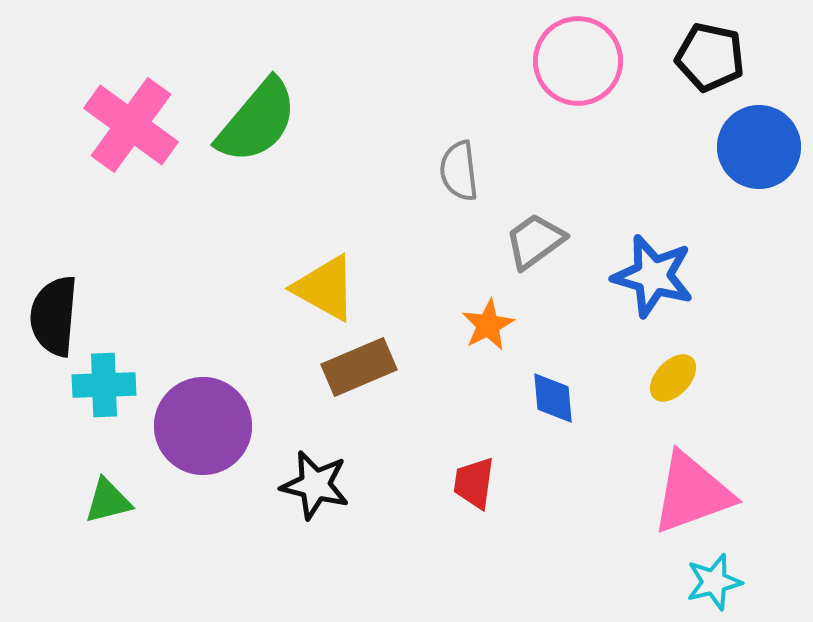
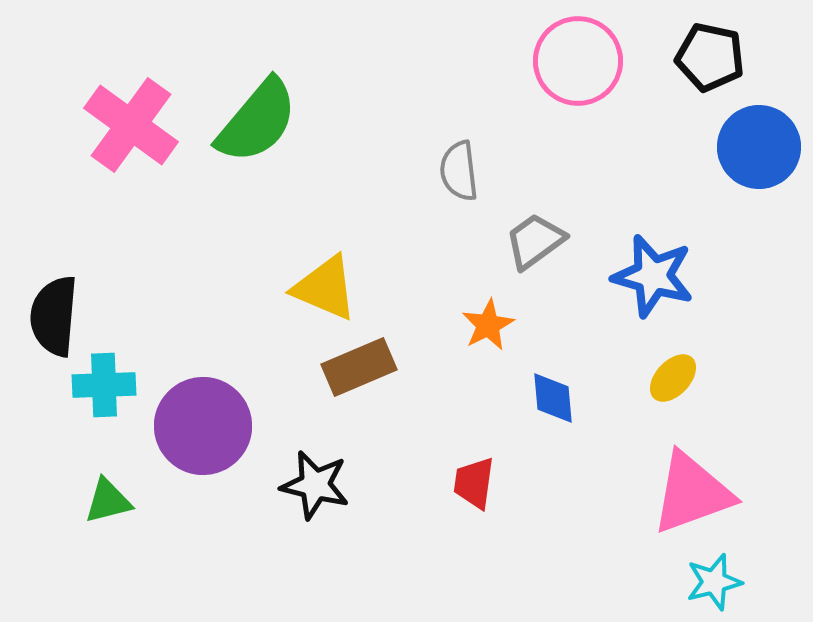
yellow triangle: rotated 6 degrees counterclockwise
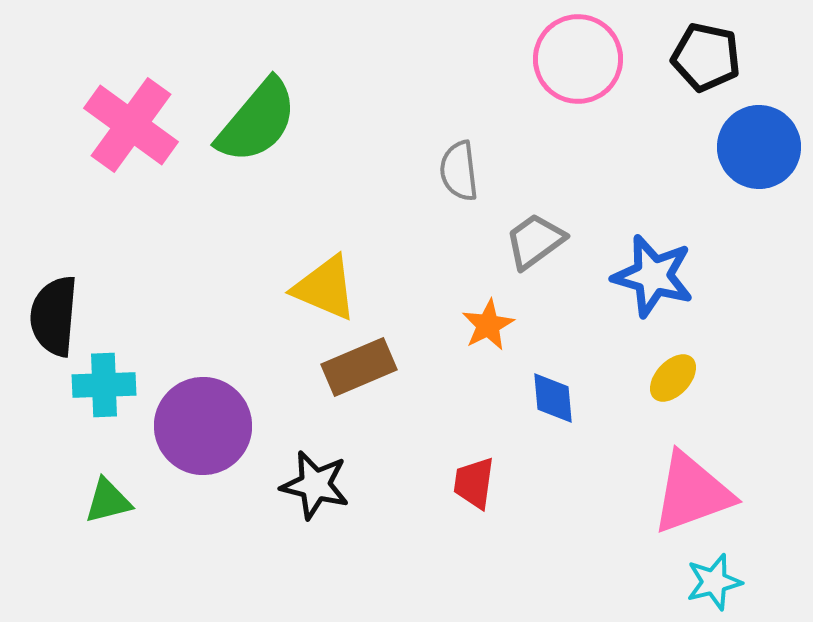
black pentagon: moved 4 px left
pink circle: moved 2 px up
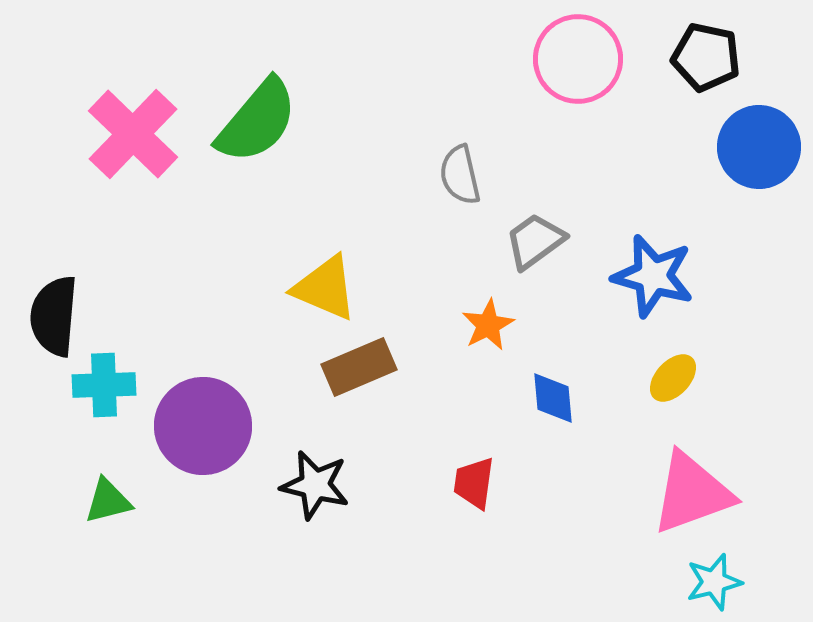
pink cross: moved 2 px right, 9 px down; rotated 8 degrees clockwise
gray semicircle: moved 1 px right, 4 px down; rotated 6 degrees counterclockwise
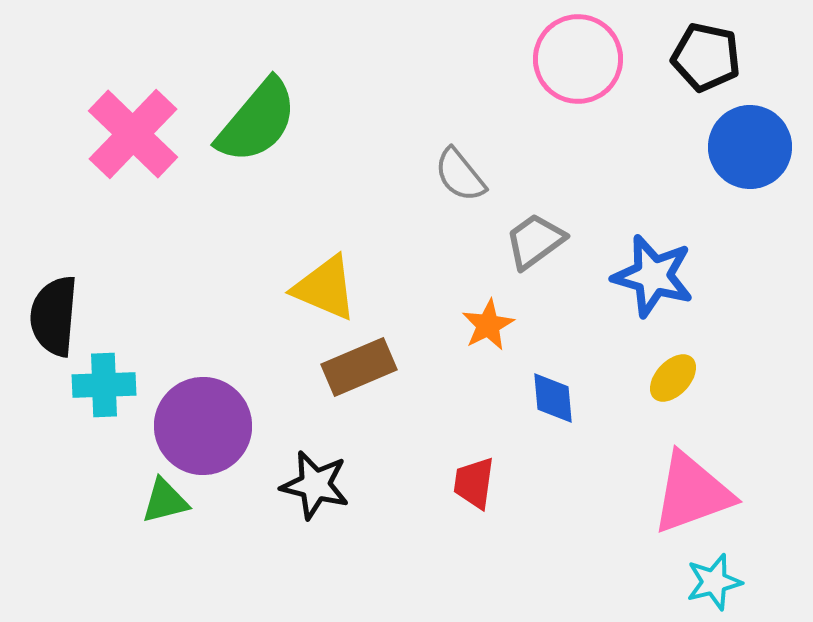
blue circle: moved 9 px left
gray semicircle: rotated 26 degrees counterclockwise
green triangle: moved 57 px right
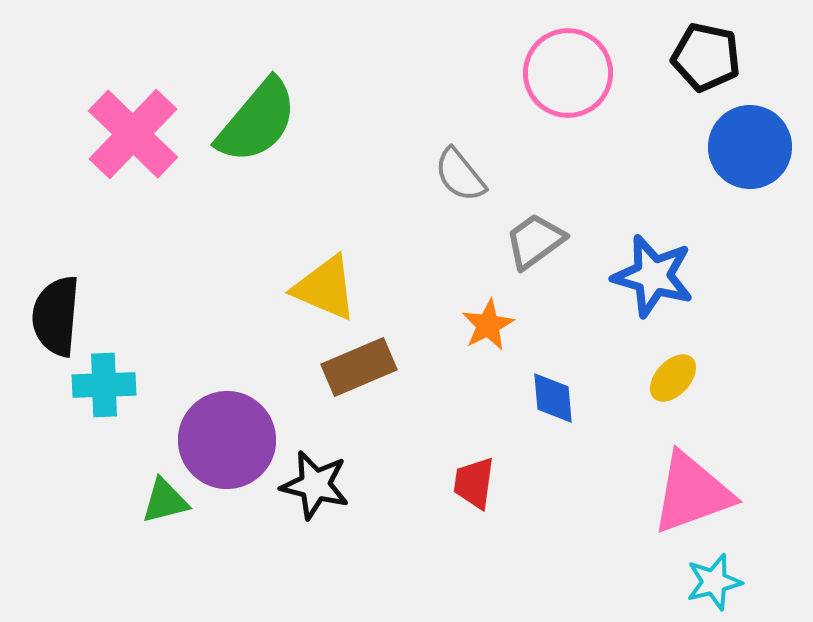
pink circle: moved 10 px left, 14 px down
black semicircle: moved 2 px right
purple circle: moved 24 px right, 14 px down
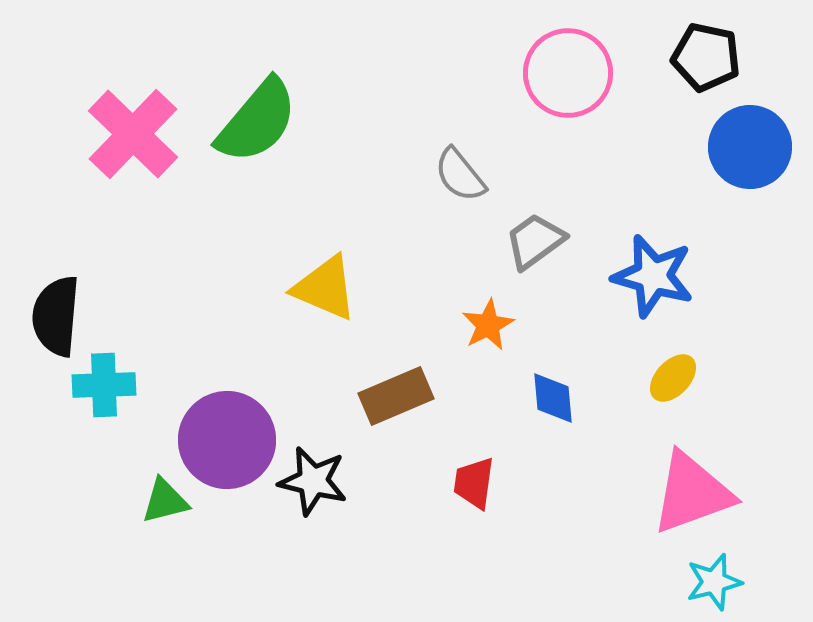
brown rectangle: moved 37 px right, 29 px down
black star: moved 2 px left, 4 px up
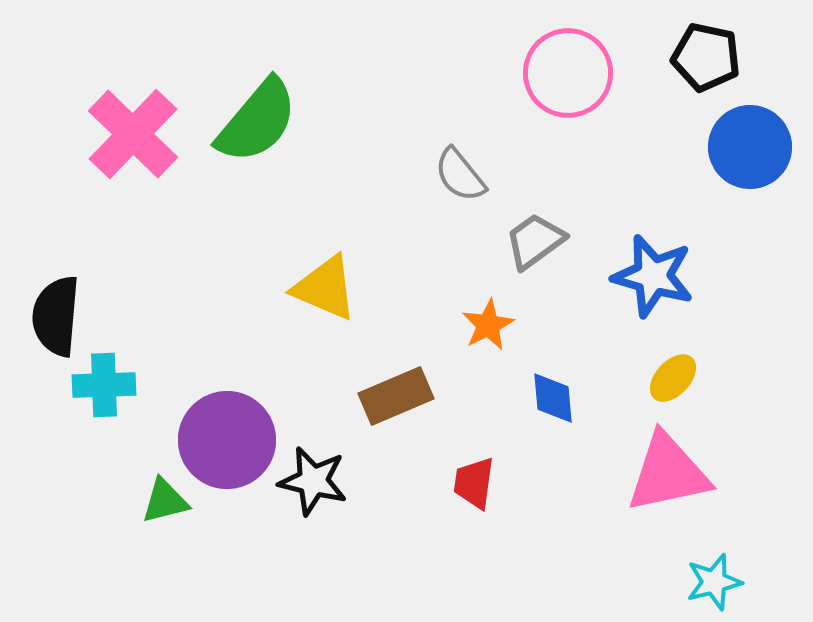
pink triangle: moved 24 px left, 20 px up; rotated 8 degrees clockwise
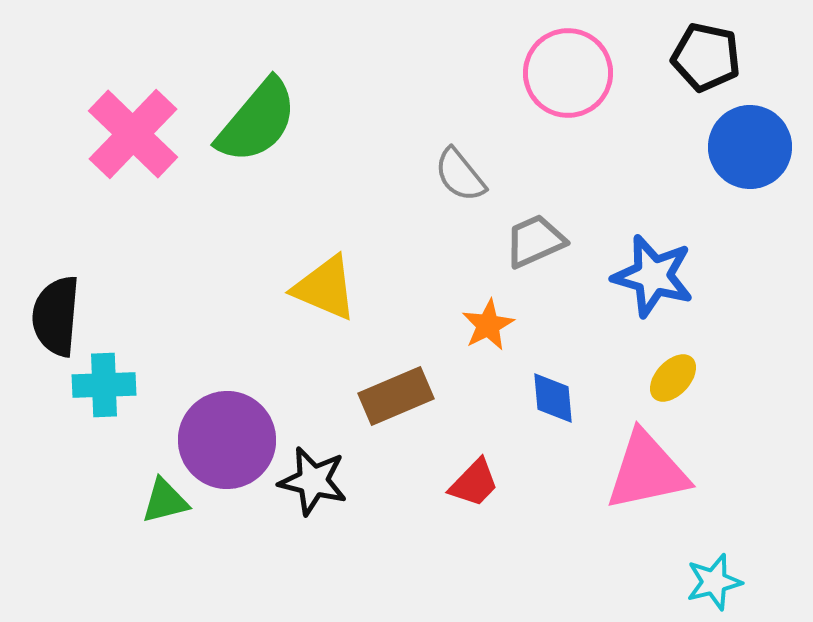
gray trapezoid: rotated 12 degrees clockwise
pink triangle: moved 21 px left, 2 px up
red trapezoid: rotated 144 degrees counterclockwise
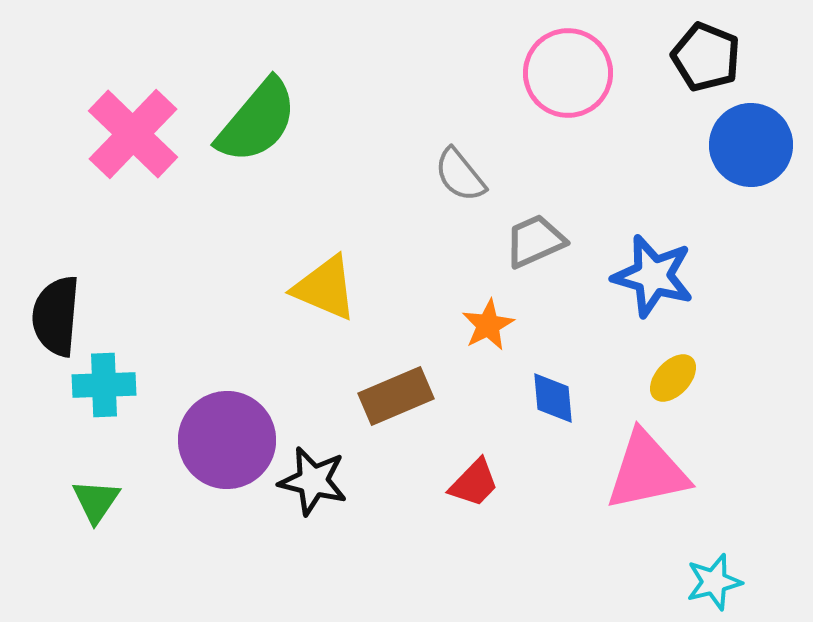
black pentagon: rotated 10 degrees clockwise
blue circle: moved 1 px right, 2 px up
green triangle: moved 69 px left; rotated 42 degrees counterclockwise
